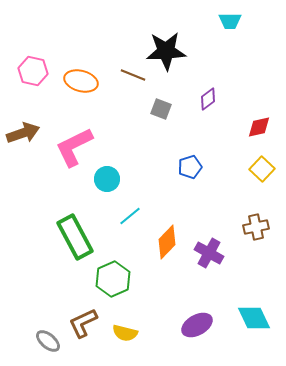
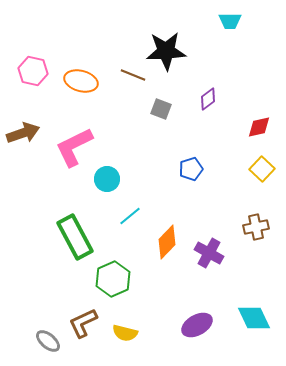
blue pentagon: moved 1 px right, 2 px down
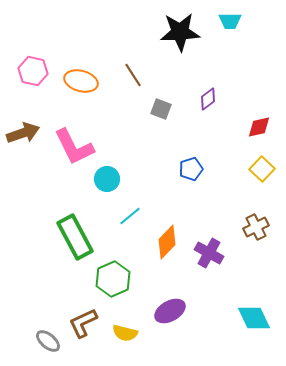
black star: moved 14 px right, 19 px up
brown line: rotated 35 degrees clockwise
pink L-shape: rotated 90 degrees counterclockwise
brown cross: rotated 15 degrees counterclockwise
purple ellipse: moved 27 px left, 14 px up
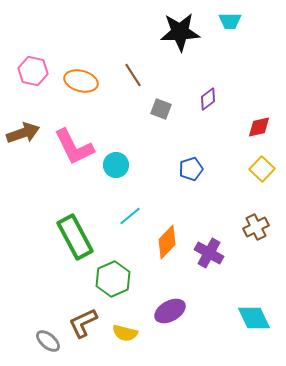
cyan circle: moved 9 px right, 14 px up
